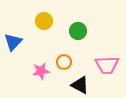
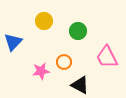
pink trapezoid: moved 8 px up; rotated 65 degrees clockwise
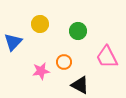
yellow circle: moved 4 px left, 3 px down
